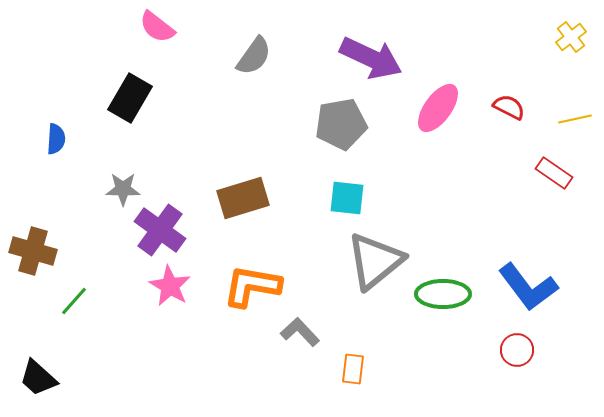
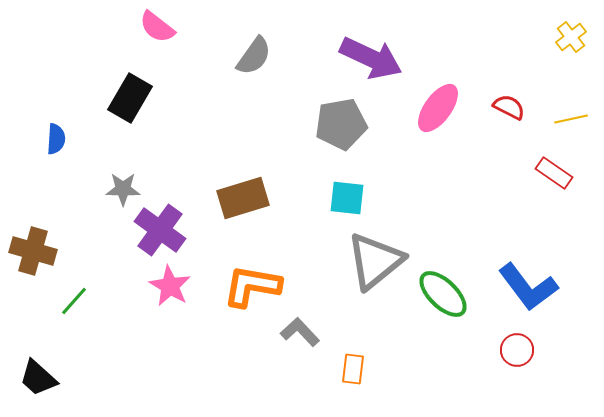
yellow line: moved 4 px left
green ellipse: rotated 44 degrees clockwise
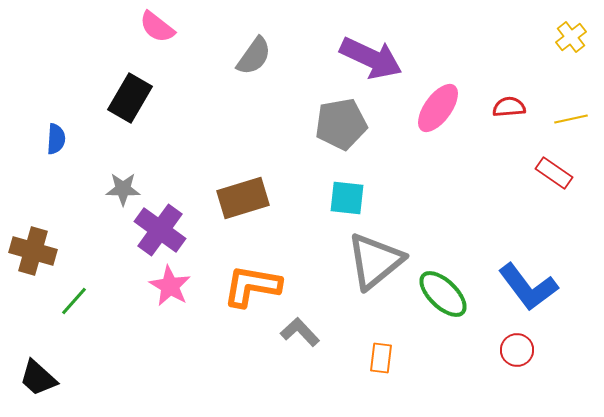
red semicircle: rotated 32 degrees counterclockwise
orange rectangle: moved 28 px right, 11 px up
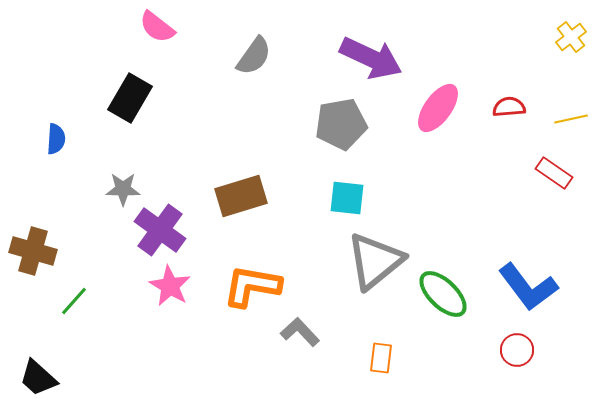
brown rectangle: moved 2 px left, 2 px up
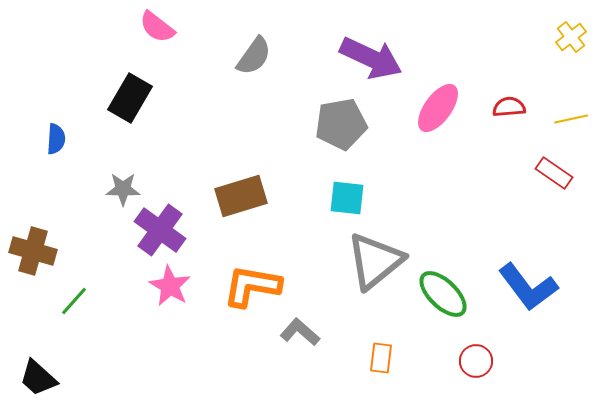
gray L-shape: rotated 6 degrees counterclockwise
red circle: moved 41 px left, 11 px down
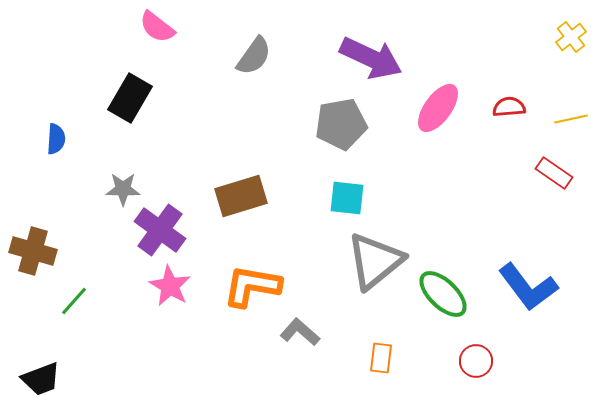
black trapezoid: moved 3 px right, 1 px down; rotated 63 degrees counterclockwise
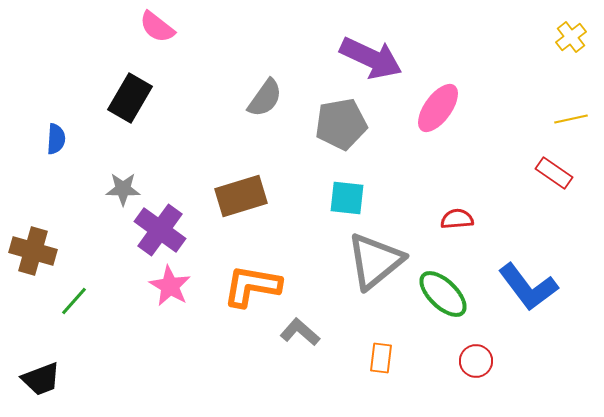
gray semicircle: moved 11 px right, 42 px down
red semicircle: moved 52 px left, 112 px down
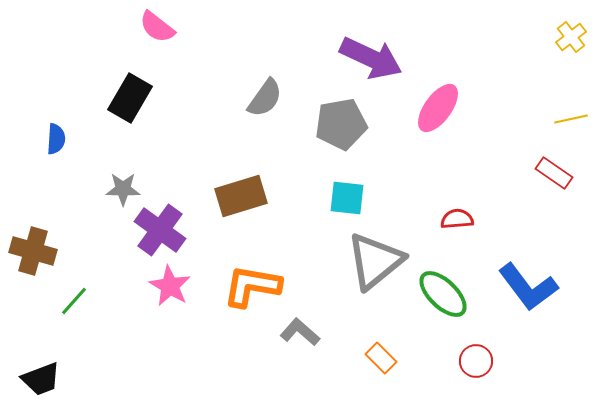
orange rectangle: rotated 52 degrees counterclockwise
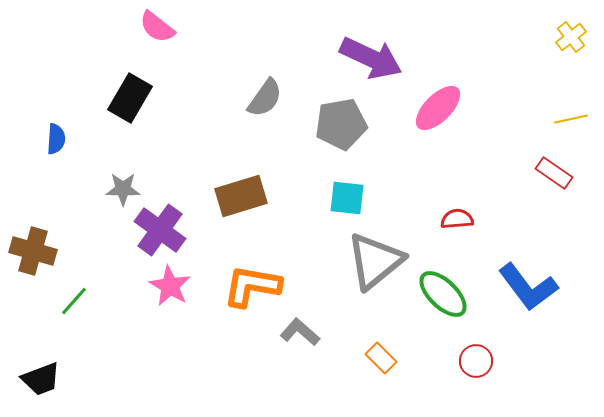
pink ellipse: rotated 9 degrees clockwise
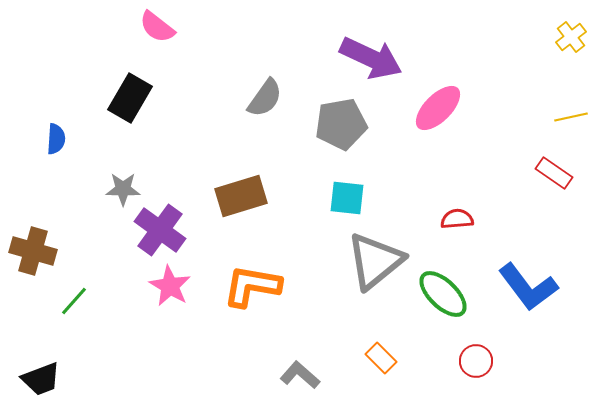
yellow line: moved 2 px up
gray L-shape: moved 43 px down
